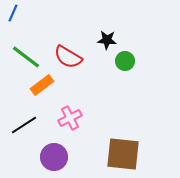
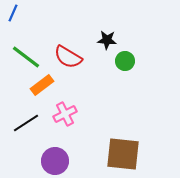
pink cross: moved 5 px left, 4 px up
black line: moved 2 px right, 2 px up
purple circle: moved 1 px right, 4 px down
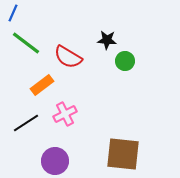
green line: moved 14 px up
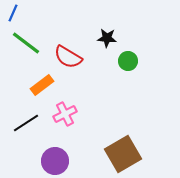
black star: moved 2 px up
green circle: moved 3 px right
brown square: rotated 36 degrees counterclockwise
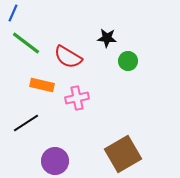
orange rectangle: rotated 50 degrees clockwise
pink cross: moved 12 px right, 16 px up; rotated 15 degrees clockwise
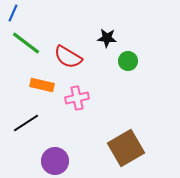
brown square: moved 3 px right, 6 px up
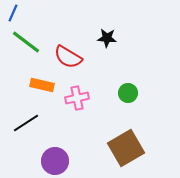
green line: moved 1 px up
green circle: moved 32 px down
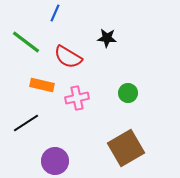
blue line: moved 42 px right
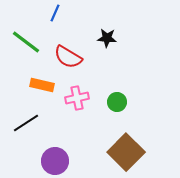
green circle: moved 11 px left, 9 px down
brown square: moved 4 px down; rotated 15 degrees counterclockwise
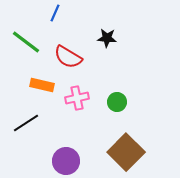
purple circle: moved 11 px right
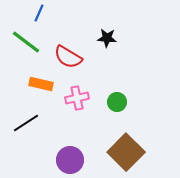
blue line: moved 16 px left
orange rectangle: moved 1 px left, 1 px up
purple circle: moved 4 px right, 1 px up
